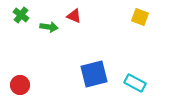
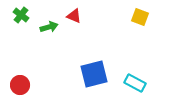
green arrow: rotated 24 degrees counterclockwise
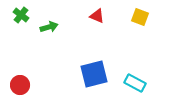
red triangle: moved 23 px right
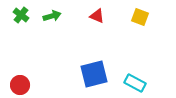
green arrow: moved 3 px right, 11 px up
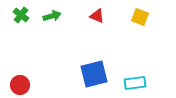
cyan rectangle: rotated 35 degrees counterclockwise
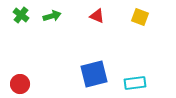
red circle: moved 1 px up
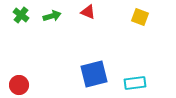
red triangle: moved 9 px left, 4 px up
red circle: moved 1 px left, 1 px down
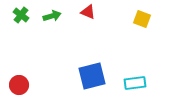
yellow square: moved 2 px right, 2 px down
blue square: moved 2 px left, 2 px down
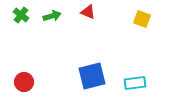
red circle: moved 5 px right, 3 px up
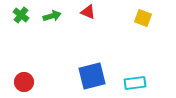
yellow square: moved 1 px right, 1 px up
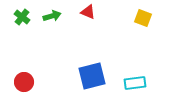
green cross: moved 1 px right, 2 px down
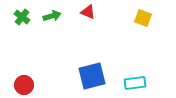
red circle: moved 3 px down
